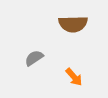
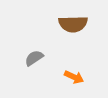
orange arrow: rotated 24 degrees counterclockwise
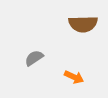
brown semicircle: moved 10 px right
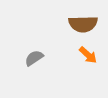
orange arrow: moved 14 px right, 22 px up; rotated 18 degrees clockwise
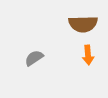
orange arrow: rotated 42 degrees clockwise
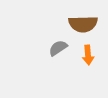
gray semicircle: moved 24 px right, 10 px up
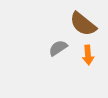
brown semicircle: rotated 40 degrees clockwise
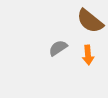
brown semicircle: moved 7 px right, 3 px up
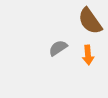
brown semicircle: rotated 16 degrees clockwise
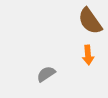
gray semicircle: moved 12 px left, 26 px down
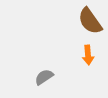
gray semicircle: moved 2 px left, 3 px down
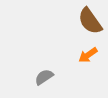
orange arrow: rotated 60 degrees clockwise
